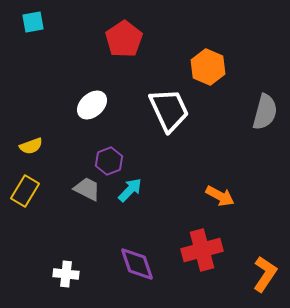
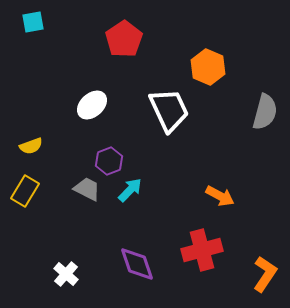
white cross: rotated 35 degrees clockwise
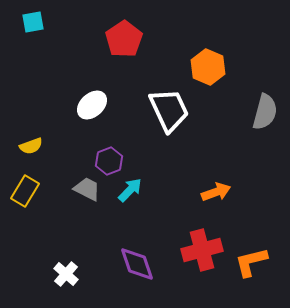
orange arrow: moved 4 px left, 4 px up; rotated 48 degrees counterclockwise
orange L-shape: moved 14 px left, 12 px up; rotated 138 degrees counterclockwise
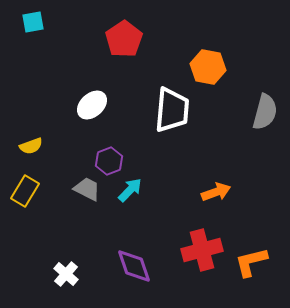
orange hexagon: rotated 12 degrees counterclockwise
white trapezoid: moved 3 px right; rotated 30 degrees clockwise
purple diamond: moved 3 px left, 2 px down
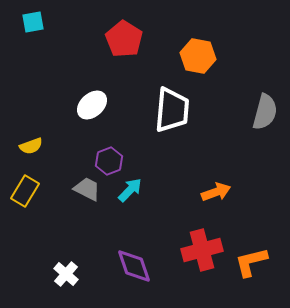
red pentagon: rotated 6 degrees counterclockwise
orange hexagon: moved 10 px left, 11 px up
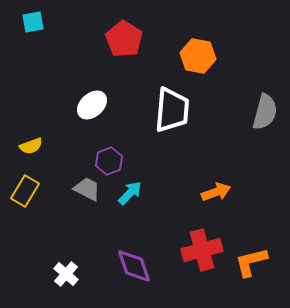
cyan arrow: moved 3 px down
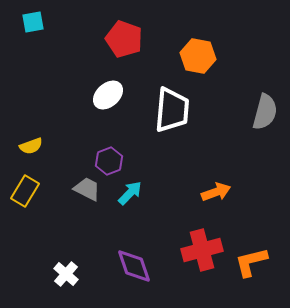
red pentagon: rotated 12 degrees counterclockwise
white ellipse: moved 16 px right, 10 px up
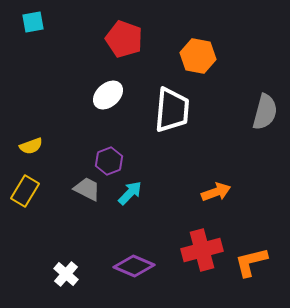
purple diamond: rotated 48 degrees counterclockwise
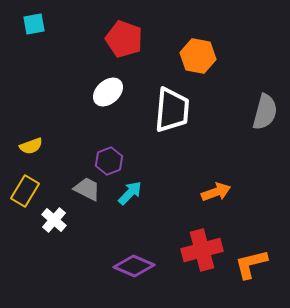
cyan square: moved 1 px right, 2 px down
white ellipse: moved 3 px up
orange L-shape: moved 2 px down
white cross: moved 12 px left, 54 px up
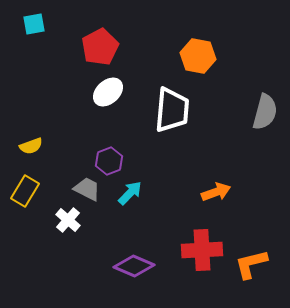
red pentagon: moved 24 px left, 8 px down; rotated 24 degrees clockwise
white cross: moved 14 px right
red cross: rotated 12 degrees clockwise
